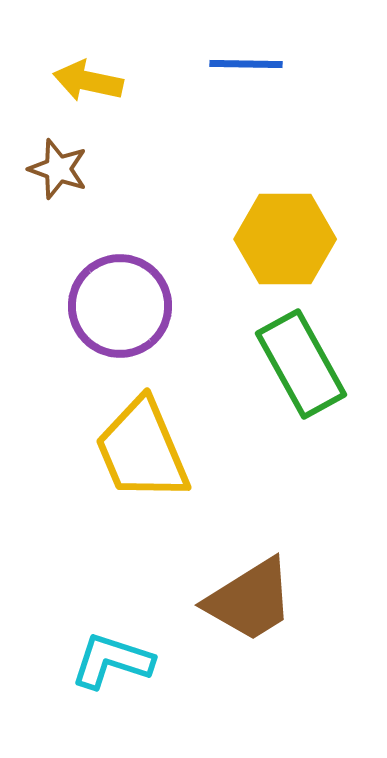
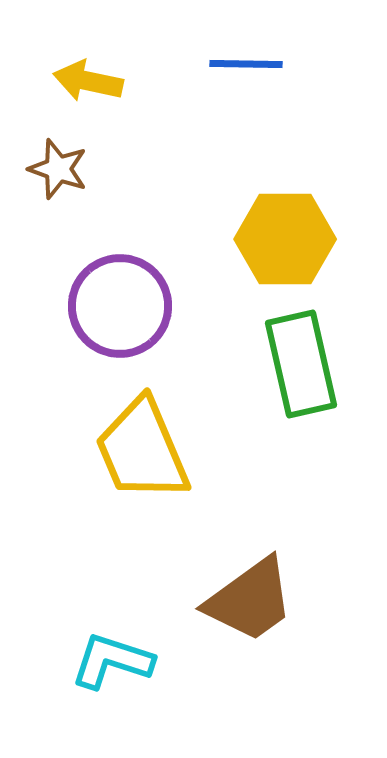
green rectangle: rotated 16 degrees clockwise
brown trapezoid: rotated 4 degrees counterclockwise
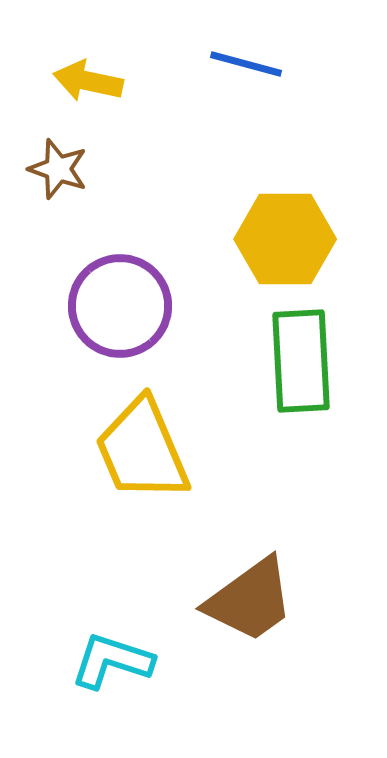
blue line: rotated 14 degrees clockwise
green rectangle: moved 3 px up; rotated 10 degrees clockwise
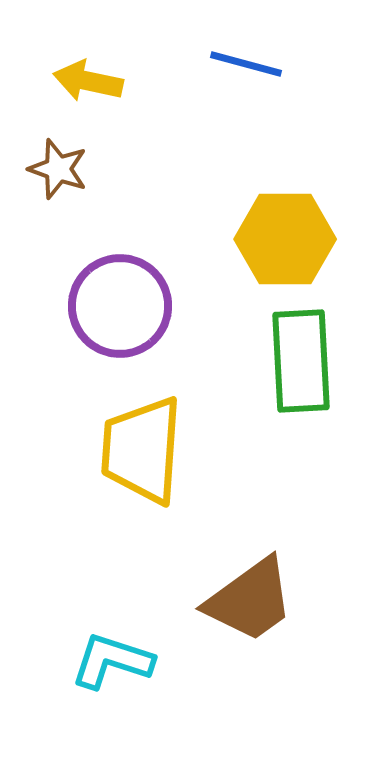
yellow trapezoid: rotated 27 degrees clockwise
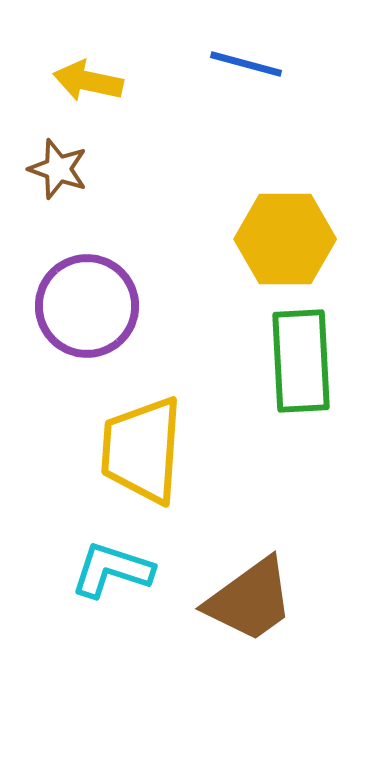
purple circle: moved 33 px left
cyan L-shape: moved 91 px up
